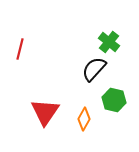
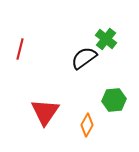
green cross: moved 3 px left, 3 px up
black semicircle: moved 10 px left, 11 px up; rotated 12 degrees clockwise
green hexagon: rotated 20 degrees counterclockwise
orange diamond: moved 3 px right, 6 px down
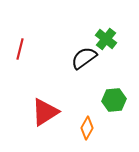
red triangle: rotated 24 degrees clockwise
orange diamond: moved 3 px down
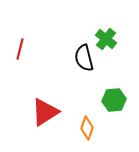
black semicircle: rotated 68 degrees counterclockwise
orange diamond: rotated 10 degrees counterclockwise
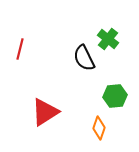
green cross: moved 2 px right
black semicircle: rotated 12 degrees counterclockwise
green hexagon: moved 1 px right, 4 px up
orange diamond: moved 12 px right
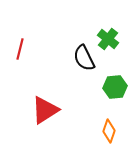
green hexagon: moved 9 px up
red triangle: moved 2 px up
orange diamond: moved 10 px right, 3 px down
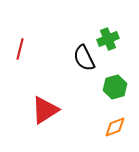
green cross: rotated 30 degrees clockwise
green hexagon: rotated 10 degrees counterclockwise
orange diamond: moved 6 px right, 4 px up; rotated 50 degrees clockwise
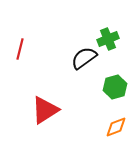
black semicircle: rotated 80 degrees clockwise
orange diamond: moved 1 px right
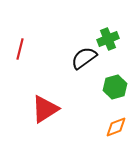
red triangle: moved 1 px up
